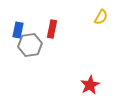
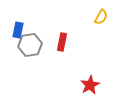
red rectangle: moved 10 px right, 13 px down
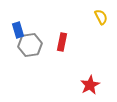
yellow semicircle: rotated 56 degrees counterclockwise
blue rectangle: rotated 28 degrees counterclockwise
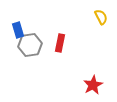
red rectangle: moved 2 px left, 1 px down
red star: moved 3 px right
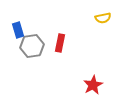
yellow semicircle: moved 2 px right, 1 px down; rotated 105 degrees clockwise
gray hexagon: moved 2 px right, 1 px down
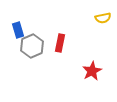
gray hexagon: rotated 15 degrees counterclockwise
red star: moved 1 px left, 14 px up
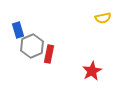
red rectangle: moved 11 px left, 11 px down
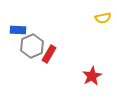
blue rectangle: rotated 70 degrees counterclockwise
red rectangle: rotated 18 degrees clockwise
red star: moved 5 px down
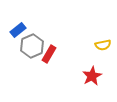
yellow semicircle: moved 27 px down
blue rectangle: rotated 42 degrees counterclockwise
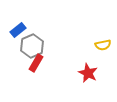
red rectangle: moved 13 px left, 9 px down
red star: moved 4 px left, 3 px up; rotated 18 degrees counterclockwise
